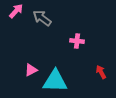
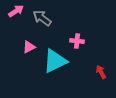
pink arrow: rotated 14 degrees clockwise
pink triangle: moved 2 px left, 23 px up
cyan triangle: moved 20 px up; rotated 28 degrees counterclockwise
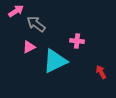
gray arrow: moved 6 px left, 6 px down
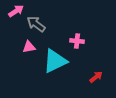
pink triangle: rotated 16 degrees clockwise
red arrow: moved 5 px left, 5 px down; rotated 80 degrees clockwise
